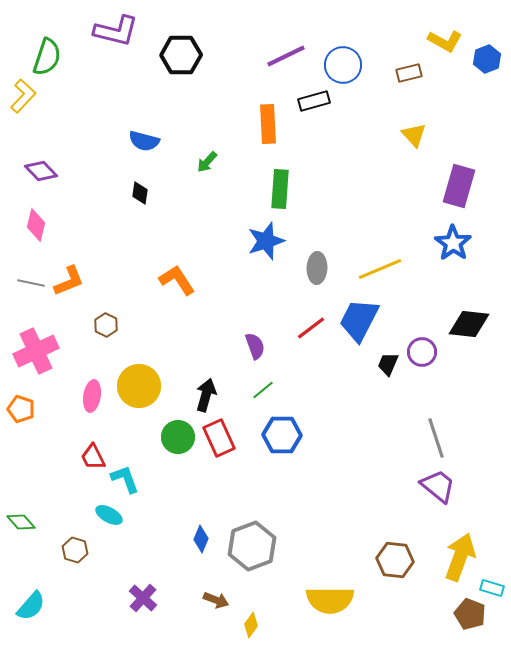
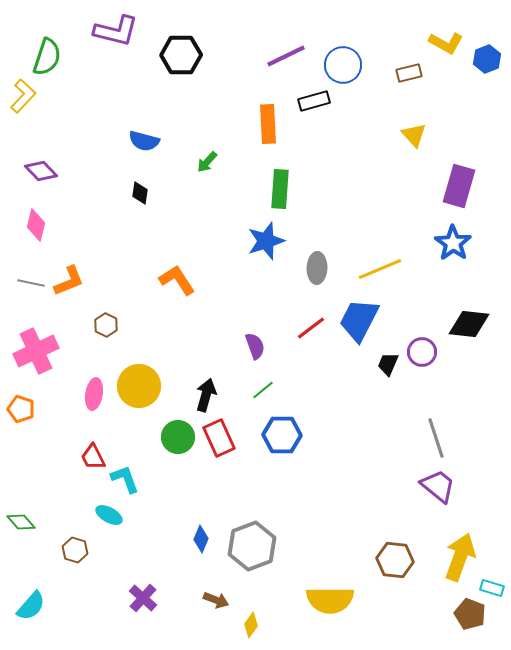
yellow L-shape at (445, 41): moved 1 px right, 2 px down
pink ellipse at (92, 396): moved 2 px right, 2 px up
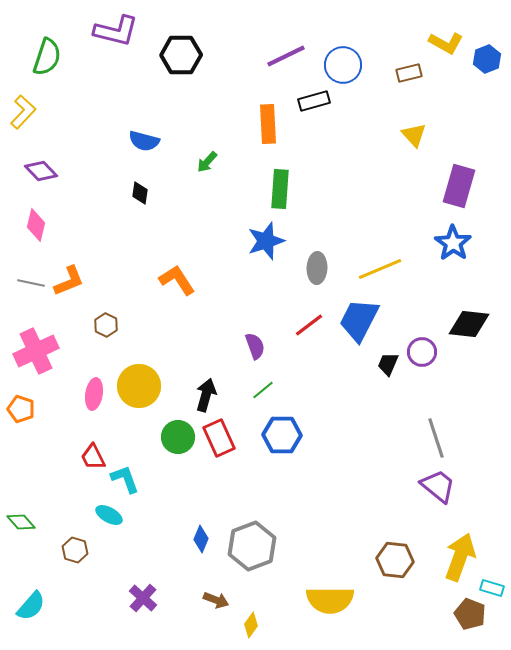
yellow L-shape at (23, 96): moved 16 px down
red line at (311, 328): moved 2 px left, 3 px up
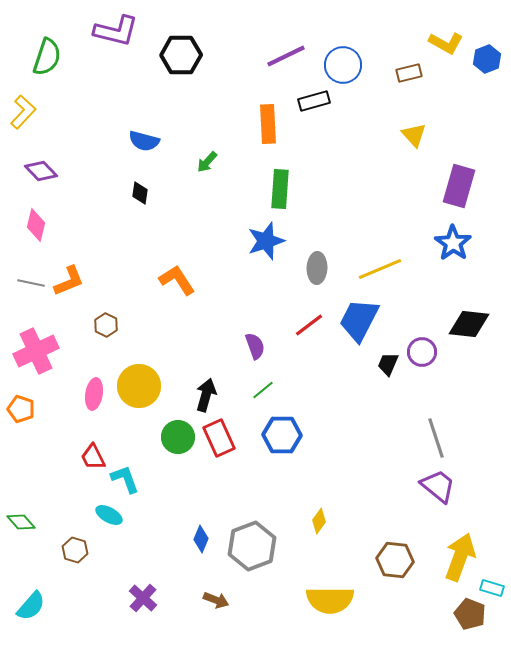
yellow diamond at (251, 625): moved 68 px right, 104 px up
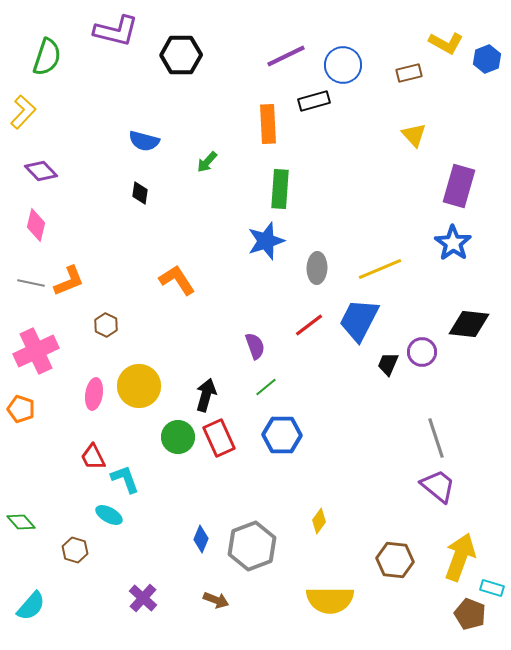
green line at (263, 390): moved 3 px right, 3 px up
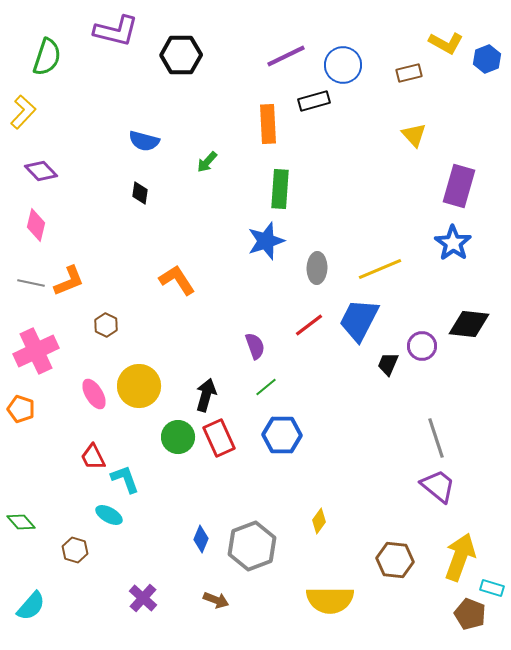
purple circle at (422, 352): moved 6 px up
pink ellipse at (94, 394): rotated 40 degrees counterclockwise
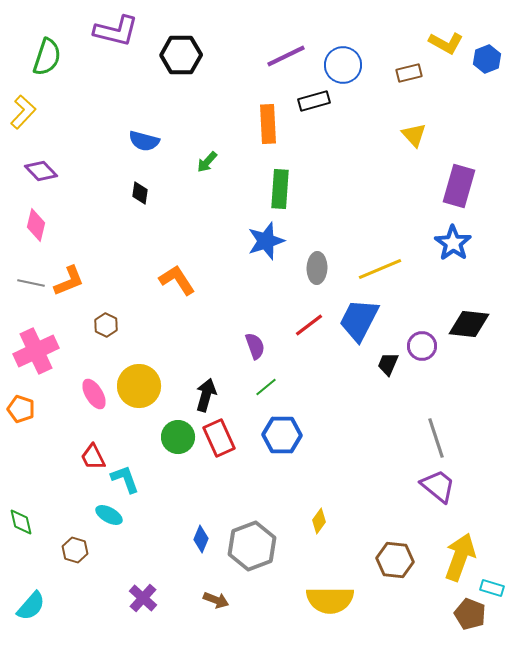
green diamond at (21, 522): rotated 28 degrees clockwise
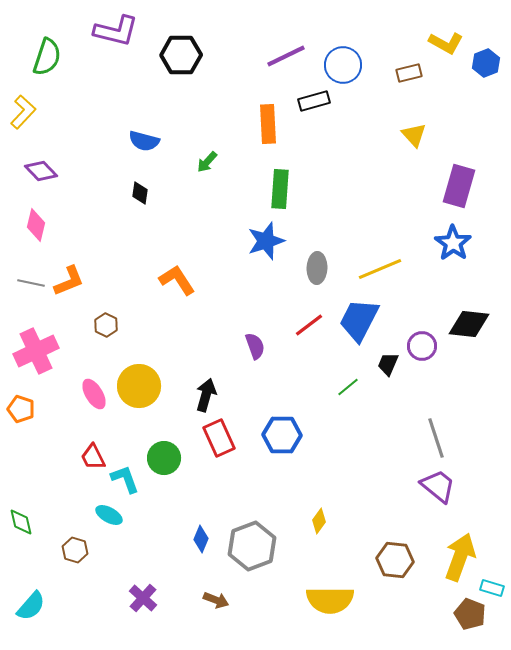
blue hexagon at (487, 59): moved 1 px left, 4 px down
green line at (266, 387): moved 82 px right
green circle at (178, 437): moved 14 px left, 21 px down
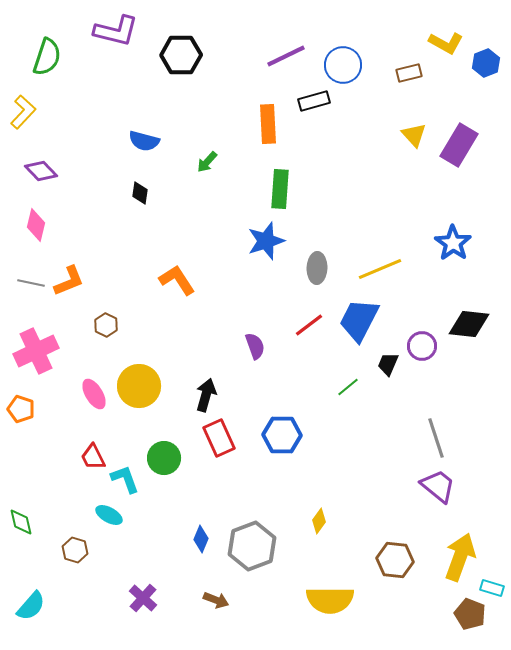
purple rectangle at (459, 186): moved 41 px up; rotated 15 degrees clockwise
